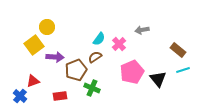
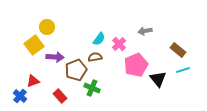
gray arrow: moved 3 px right, 1 px down
brown semicircle: rotated 24 degrees clockwise
pink pentagon: moved 4 px right, 7 px up
red rectangle: rotated 56 degrees clockwise
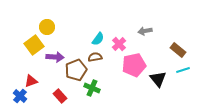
cyan semicircle: moved 1 px left
pink pentagon: moved 2 px left; rotated 10 degrees clockwise
red triangle: moved 2 px left
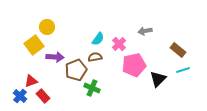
black triangle: rotated 24 degrees clockwise
red rectangle: moved 17 px left
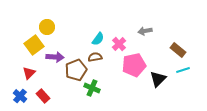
red triangle: moved 2 px left, 8 px up; rotated 24 degrees counterclockwise
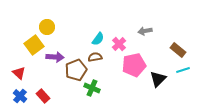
red triangle: moved 10 px left; rotated 32 degrees counterclockwise
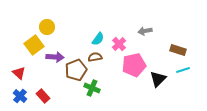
brown rectangle: rotated 21 degrees counterclockwise
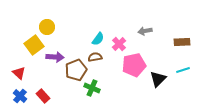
brown rectangle: moved 4 px right, 8 px up; rotated 21 degrees counterclockwise
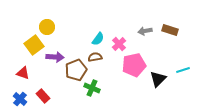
brown rectangle: moved 12 px left, 12 px up; rotated 21 degrees clockwise
red triangle: moved 4 px right; rotated 24 degrees counterclockwise
blue cross: moved 3 px down
